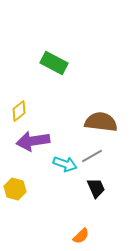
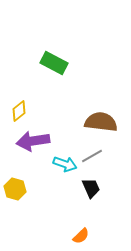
black trapezoid: moved 5 px left
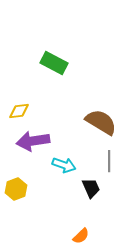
yellow diamond: rotated 30 degrees clockwise
brown semicircle: rotated 24 degrees clockwise
gray line: moved 17 px right, 5 px down; rotated 60 degrees counterclockwise
cyan arrow: moved 1 px left, 1 px down
yellow hexagon: moved 1 px right; rotated 25 degrees clockwise
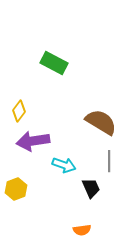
yellow diamond: rotated 45 degrees counterclockwise
orange semicircle: moved 1 px right, 6 px up; rotated 36 degrees clockwise
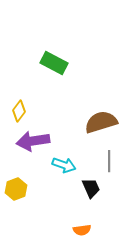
brown semicircle: rotated 48 degrees counterclockwise
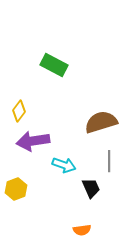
green rectangle: moved 2 px down
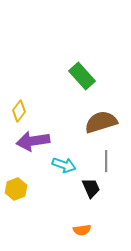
green rectangle: moved 28 px right, 11 px down; rotated 20 degrees clockwise
gray line: moved 3 px left
